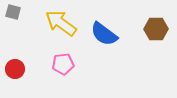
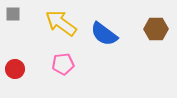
gray square: moved 2 px down; rotated 14 degrees counterclockwise
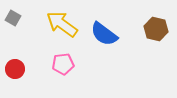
gray square: moved 4 px down; rotated 28 degrees clockwise
yellow arrow: moved 1 px right, 1 px down
brown hexagon: rotated 15 degrees clockwise
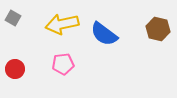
yellow arrow: rotated 48 degrees counterclockwise
brown hexagon: moved 2 px right
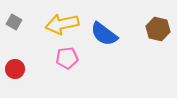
gray square: moved 1 px right, 4 px down
pink pentagon: moved 4 px right, 6 px up
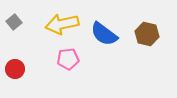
gray square: rotated 21 degrees clockwise
brown hexagon: moved 11 px left, 5 px down
pink pentagon: moved 1 px right, 1 px down
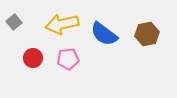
brown hexagon: rotated 25 degrees counterclockwise
red circle: moved 18 px right, 11 px up
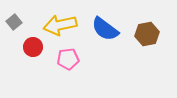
yellow arrow: moved 2 px left, 1 px down
blue semicircle: moved 1 px right, 5 px up
red circle: moved 11 px up
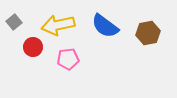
yellow arrow: moved 2 px left
blue semicircle: moved 3 px up
brown hexagon: moved 1 px right, 1 px up
